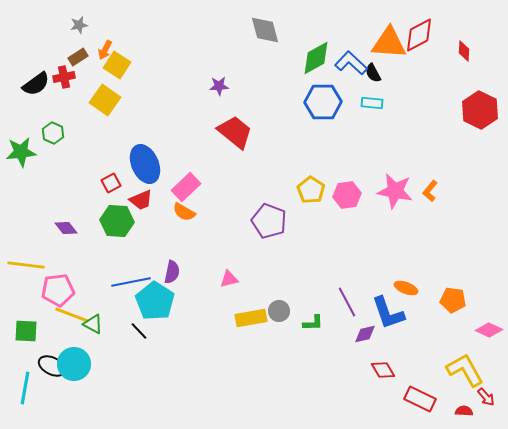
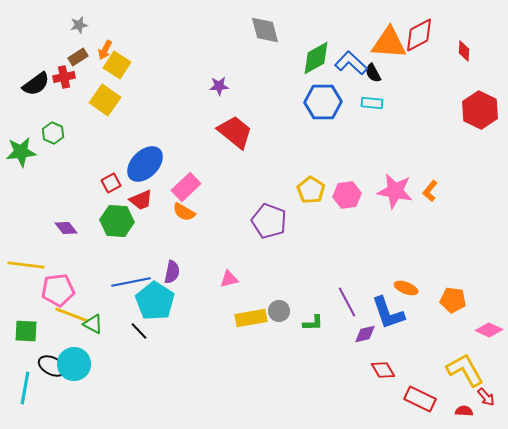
blue ellipse at (145, 164): rotated 69 degrees clockwise
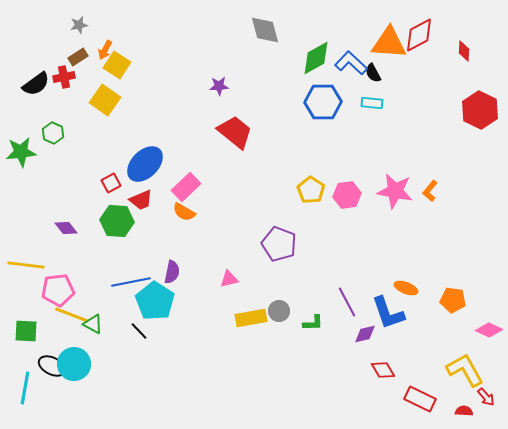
purple pentagon at (269, 221): moved 10 px right, 23 px down
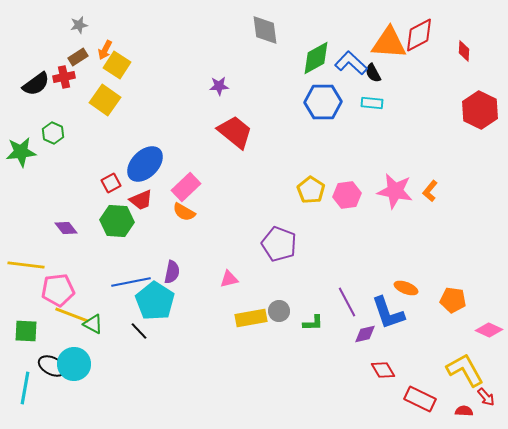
gray diamond at (265, 30): rotated 8 degrees clockwise
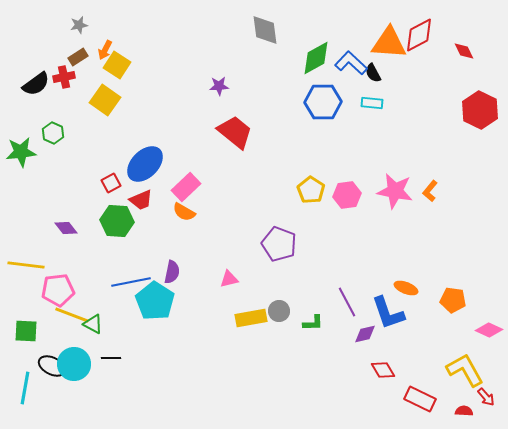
red diamond at (464, 51): rotated 30 degrees counterclockwise
black line at (139, 331): moved 28 px left, 27 px down; rotated 48 degrees counterclockwise
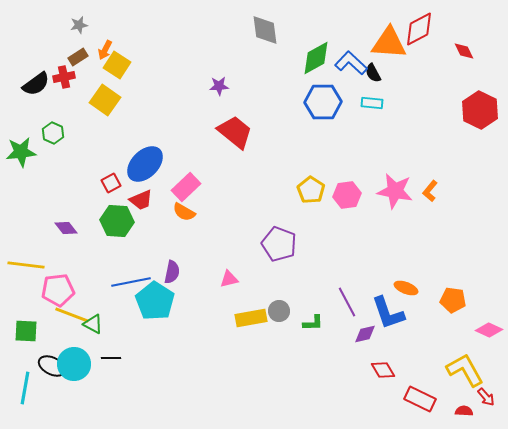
red diamond at (419, 35): moved 6 px up
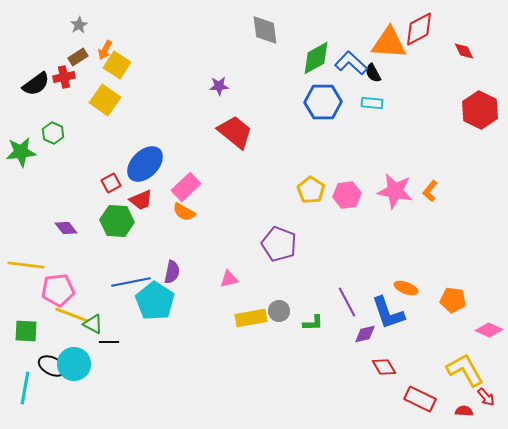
gray star at (79, 25): rotated 18 degrees counterclockwise
black line at (111, 358): moved 2 px left, 16 px up
red diamond at (383, 370): moved 1 px right, 3 px up
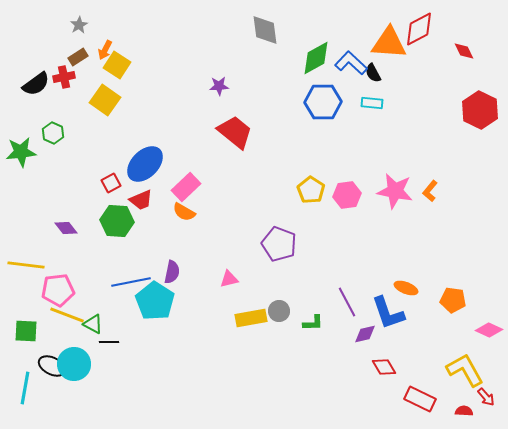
yellow line at (72, 315): moved 5 px left
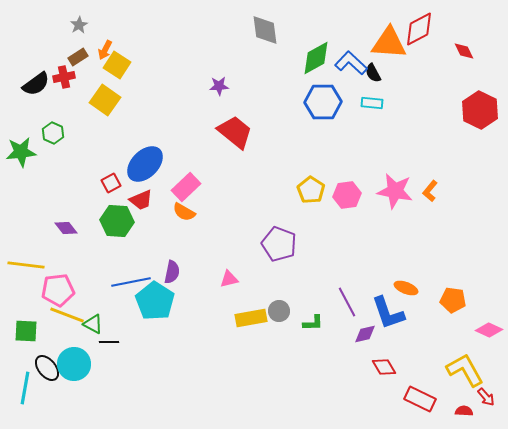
black ellipse at (52, 366): moved 5 px left, 2 px down; rotated 24 degrees clockwise
